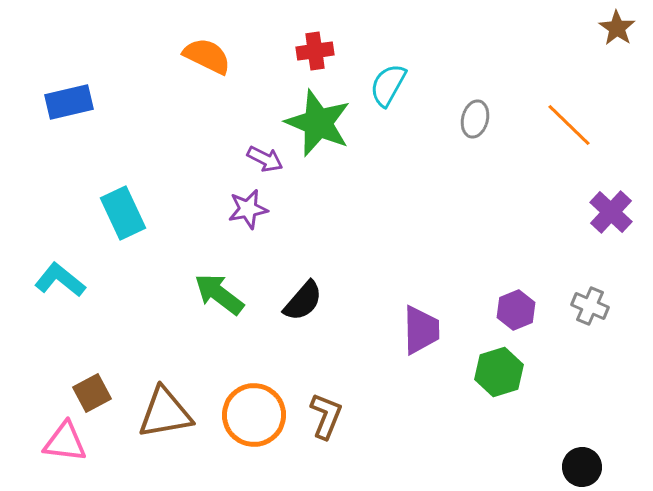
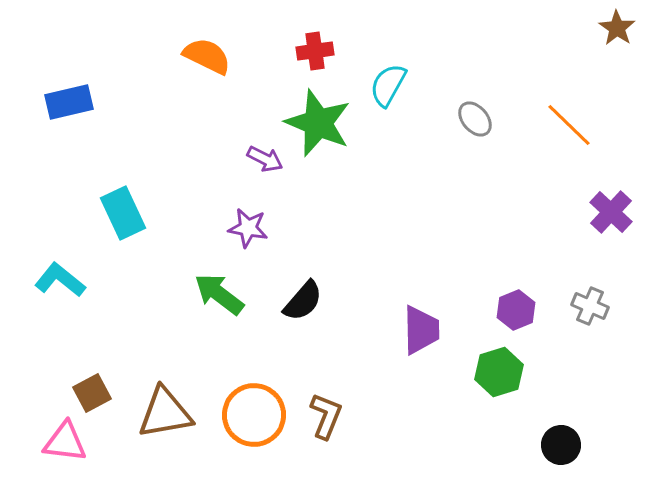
gray ellipse: rotated 54 degrees counterclockwise
purple star: moved 19 px down; rotated 21 degrees clockwise
black circle: moved 21 px left, 22 px up
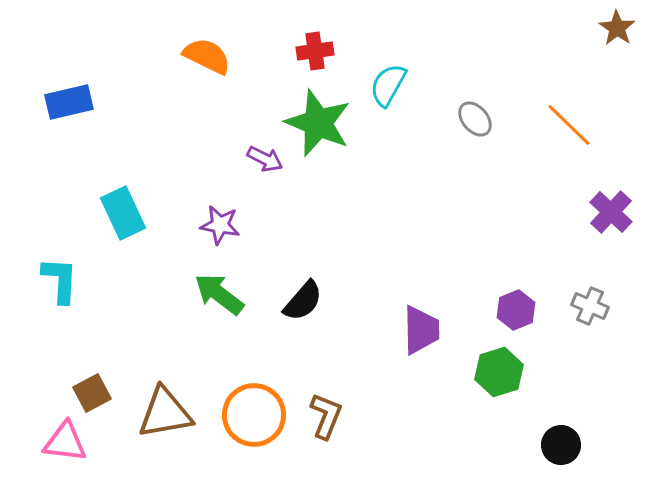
purple star: moved 28 px left, 3 px up
cyan L-shape: rotated 54 degrees clockwise
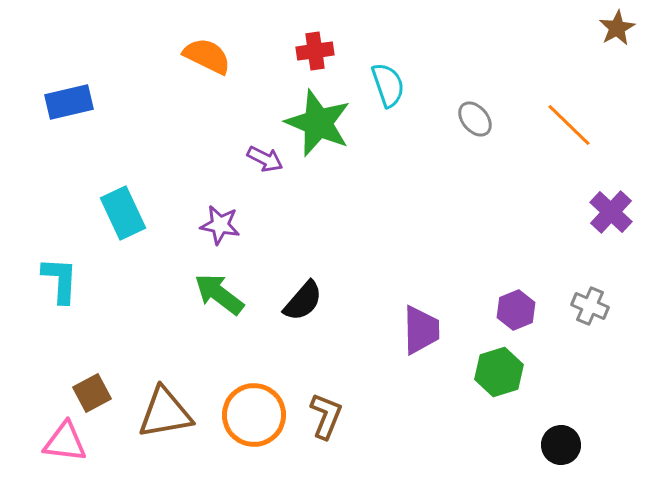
brown star: rotated 9 degrees clockwise
cyan semicircle: rotated 132 degrees clockwise
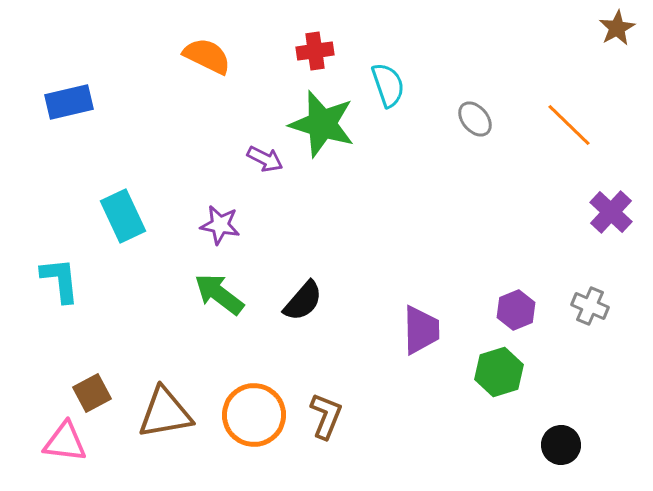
green star: moved 4 px right, 1 px down; rotated 6 degrees counterclockwise
cyan rectangle: moved 3 px down
cyan L-shape: rotated 9 degrees counterclockwise
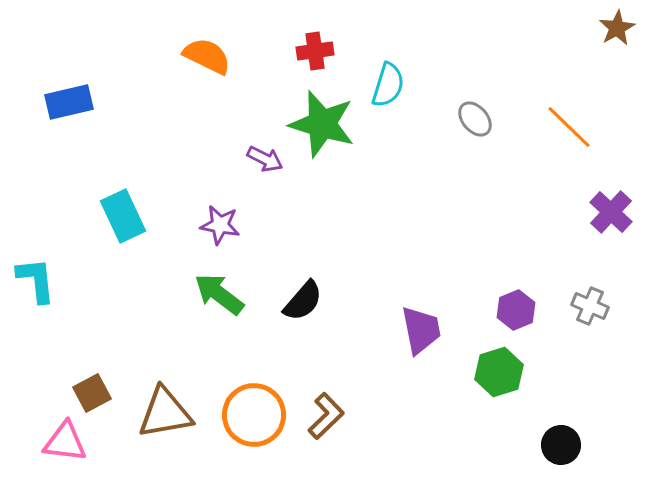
cyan semicircle: rotated 36 degrees clockwise
orange line: moved 2 px down
cyan L-shape: moved 24 px left
purple trapezoid: rotated 10 degrees counterclockwise
brown L-shape: rotated 24 degrees clockwise
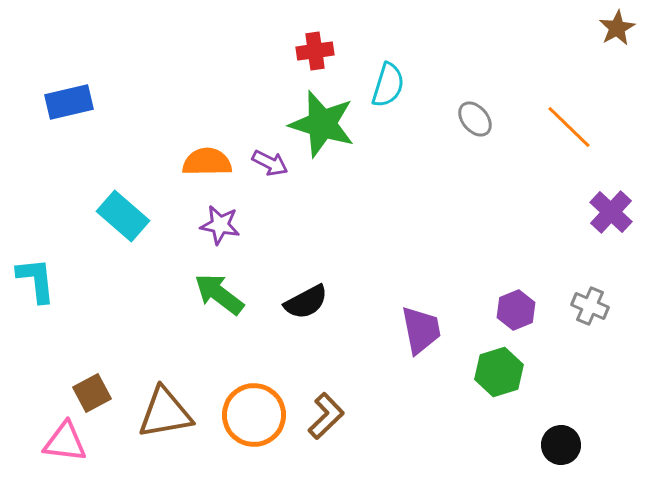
orange semicircle: moved 106 px down; rotated 27 degrees counterclockwise
purple arrow: moved 5 px right, 4 px down
cyan rectangle: rotated 24 degrees counterclockwise
black semicircle: moved 3 px right, 1 px down; rotated 21 degrees clockwise
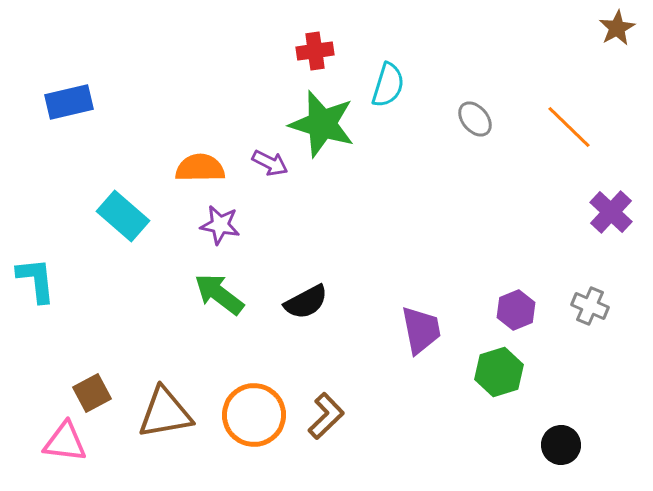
orange semicircle: moved 7 px left, 6 px down
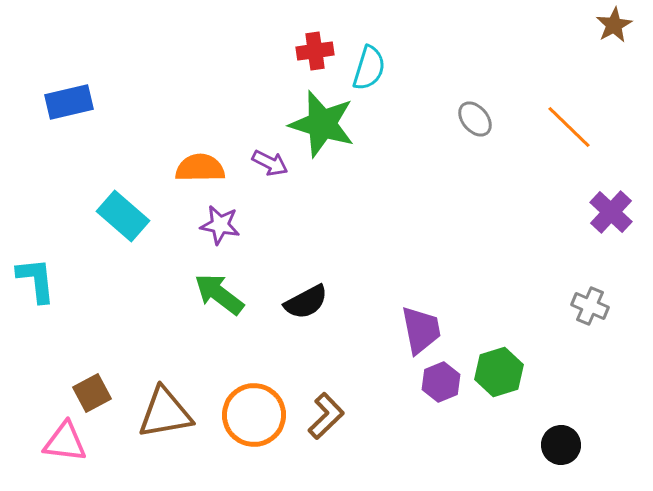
brown star: moved 3 px left, 3 px up
cyan semicircle: moved 19 px left, 17 px up
purple hexagon: moved 75 px left, 72 px down
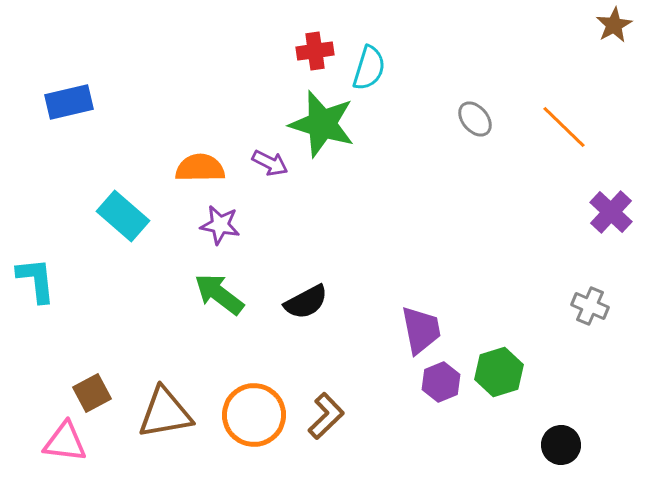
orange line: moved 5 px left
